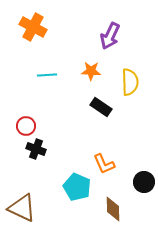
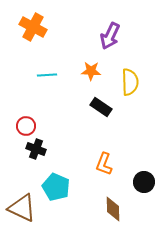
orange L-shape: rotated 45 degrees clockwise
cyan pentagon: moved 21 px left
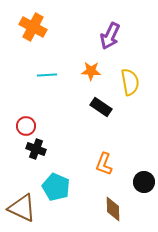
yellow semicircle: rotated 8 degrees counterclockwise
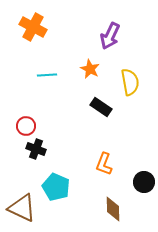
orange star: moved 1 px left, 2 px up; rotated 24 degrees clockwise
